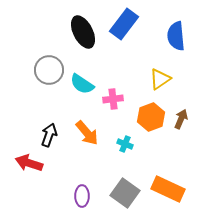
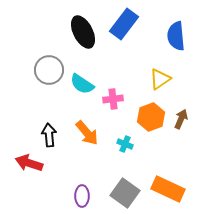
black arrow: rotated 25 degrees counterclockwise
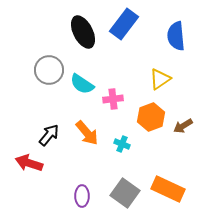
brown arrow: moved 2 px right, 7 px down; rotated 144 degrees counterclockwise
black arrow: rotated 45 degrees clockwise
cyan cross: moved 3 px left
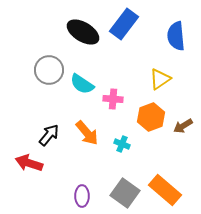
black ellipse: rotated 32 degrees counterclockwise
pink cross: rotated 12 degrees clockwise
orange rectangle: moved 3 px left, 1 px down; rotated 16 degrees clockwise
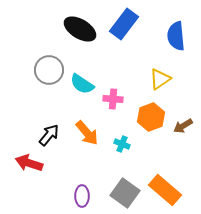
black ellipse: moved 3 px left, 3 px up
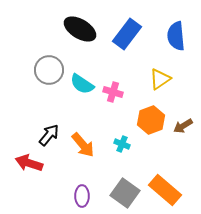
blue rectangle: moved 3 px right, 10 px down
pink cross: moved 7 px up; rotated 12 degrees clockwise
orange hexagon: moved 3 px down
orange arrow: moved 4 px left, 12 px down
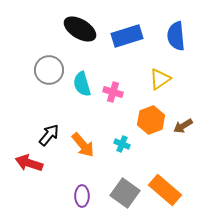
blue rectangle: moved 2 px down; rotated 36 degrees clockwise
cyan semicircle: rotated 40 degrees clockwise
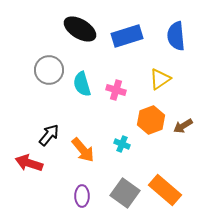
pink cross: moved 3 px right, 2 px up
orange arrow: moved 5 px down
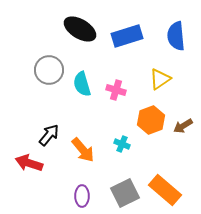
gray square: rotated 28 degrees clockwise
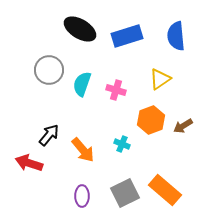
cyan semicircle: rotated 35 degrees clockwise
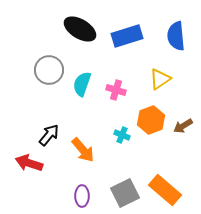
cyan cross: moved 9 px up
